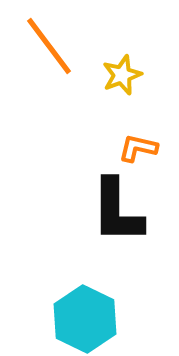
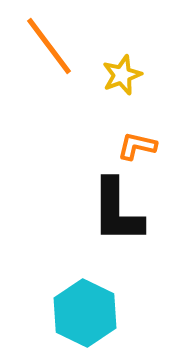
orange L-shape: moved 1 px left, 2 px up
cyan hexagon: moved 6 px up
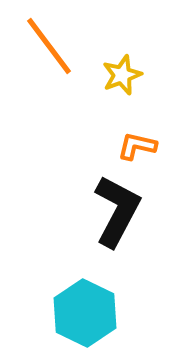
black L-shape: rotated 152 degrees counterclockwise
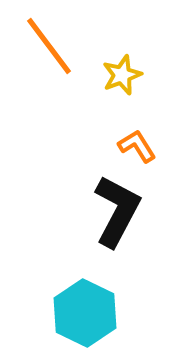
orange L-shape: rotated 45 degrees clockwise
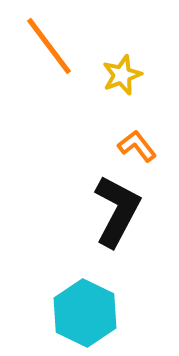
orange L-shape: rotated 6 degrees counterclockwise
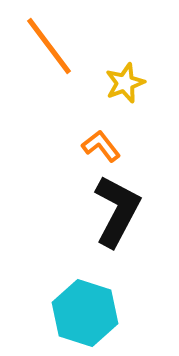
yellow star: moved 3 px right, 8 px down
orange L-shape: moved 36 px left
cyan hexagon: rotated 8 degrees counterclockwise
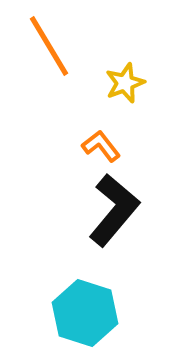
orange line: rotated 6 degrees clockwise
black L-shape: moved 3 px left, 1 px up; rotated 12 degrees clockwise
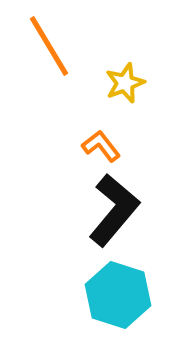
cyan hexagon: moved 33 px right, 18 px up
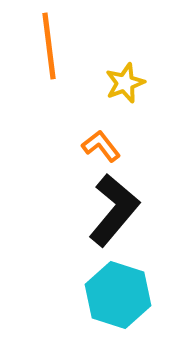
orange line: rotated 24 degrees clockwise
